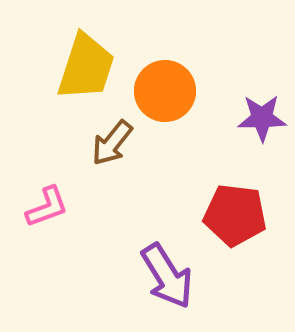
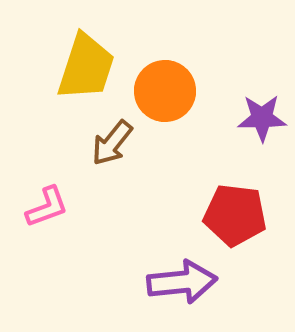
purple arrow: moved 15 px right, 6 px down; rotated 64 degrees counterclockwise
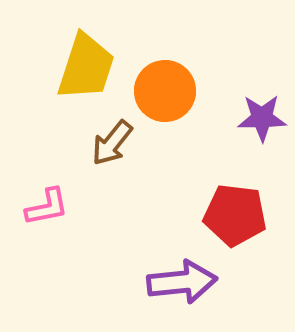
pink L-shape: rotated 9 degrees clockwise
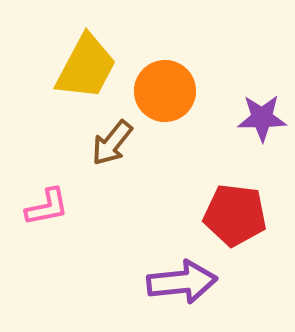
yellow trapezoid: rotated 10 degrees clockwise
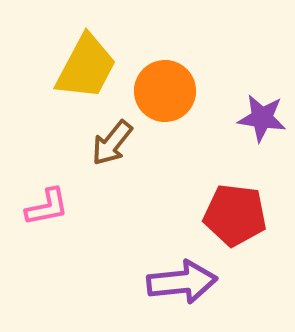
purple star: rotated 9 degrees clockwise
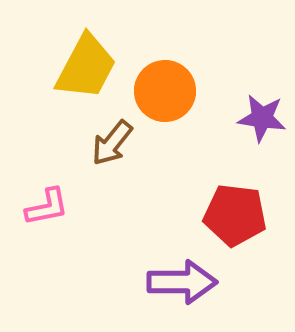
purple arrow: rotated 6 degrees clockwise
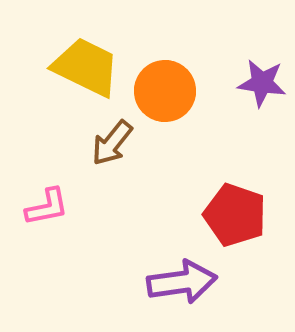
yellow trapezoid: rotated 92 degrees counterclockwise
purple star: moved 35 px up
red pentagon: rotated 12 degrees clockwise
purple arrow: rotated 8 degrees counterclockwise
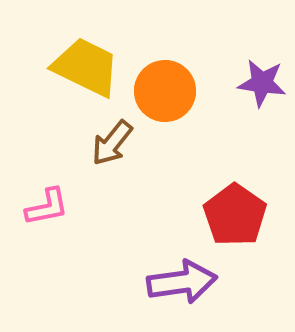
red pentagon: rotated 16 degrees clockwise
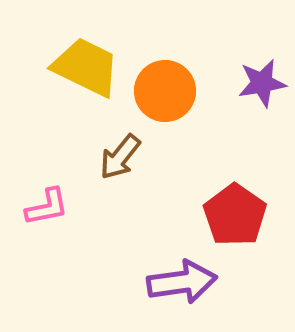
purple star: rotated 18 degrees counterclockwise
brown arrow: moved 8 px right, 14 px down
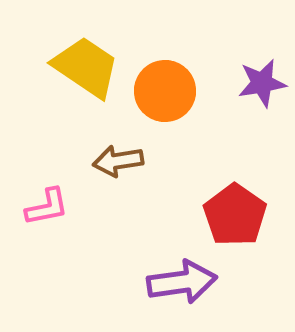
yellow trapezoid: rotated 8 degrees clockwise
brown arrow: moved 2 px left, 4 px down; rotated 42 degrees clockwise
